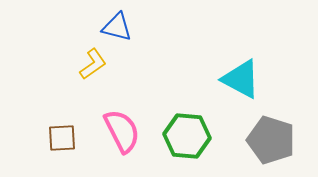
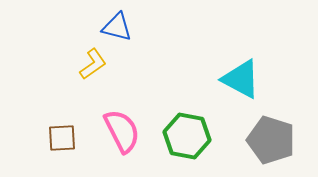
green hexagon: rotated 6 degrees clockwise
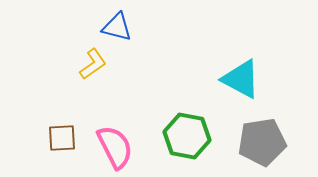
pink semicircle: moved 7 px left, 16 px down
gray pentagon: moved 9 px left, 2 px down; rotated 27 degrees counterclockwise
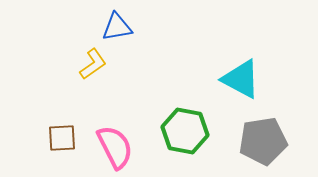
blue triangle: rotated 24 degrees counterclockwise
green hexagon: moved 2 px left, 5 px up
gray pentagon: moved 1 px right, 1 px up
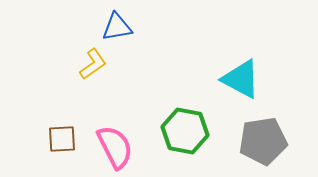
brown square: moved 1 px down
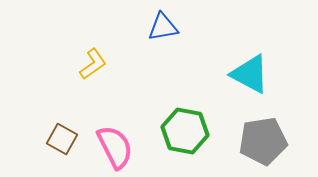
blue triangle: moved 46 px right
cyan triangle: moved 9 px right, 5 px up
brown square: rotated 32 degrees clockwise
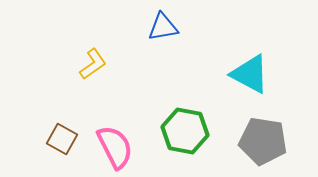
gray pentagon: rotated 18 degrees clockwise
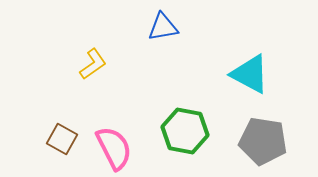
pink semicircle: moved 1 px left, 1 px down
